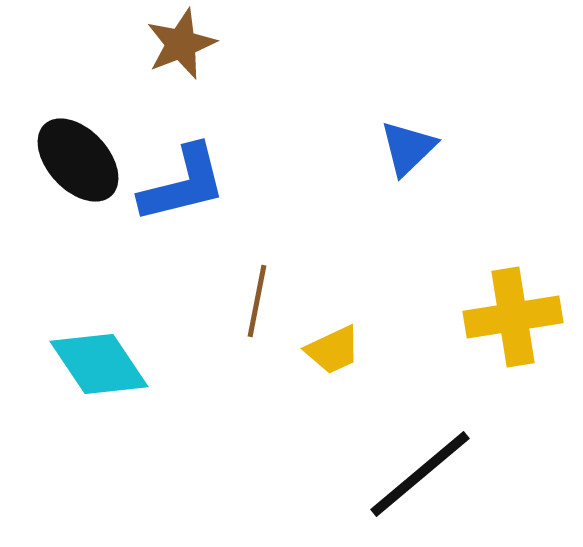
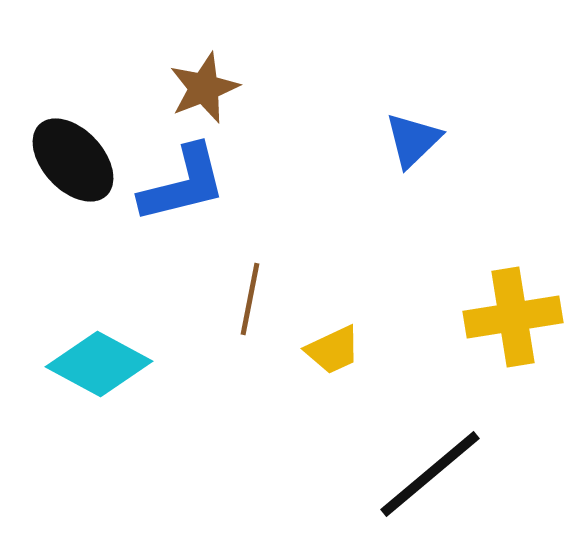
brown star: moved 23 px right, 44 px down
blue triangle: moved 5 px right, 8 px up
black ellipse: moved 5 px left
brown line: moved 7 px left, 2 px up
cyan diamond: rotated 28 degrees counterclockwise
black line: moved 10 px right
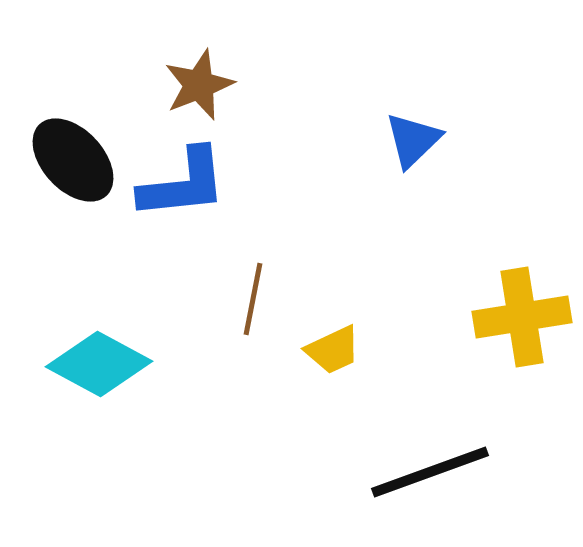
brown star: moved 5 px left, 3 px up
blue L-shape: rotated 8 degrees clockwise
brown line: moved 3 px right
yellow cross: moved 9 px right
black line: moved 2 px up; rotated 20 degrees clockwise
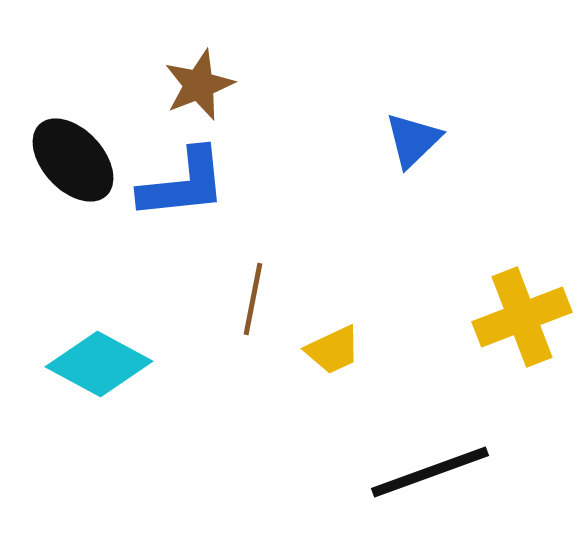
yellow cross: rotated 12 degrees counterclockwise
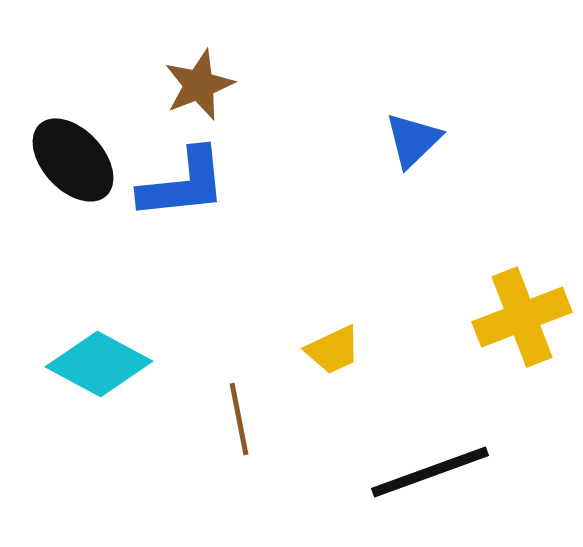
brown line: moved 14 px left, 120 px down; rotated 22 degrees counterclockwise
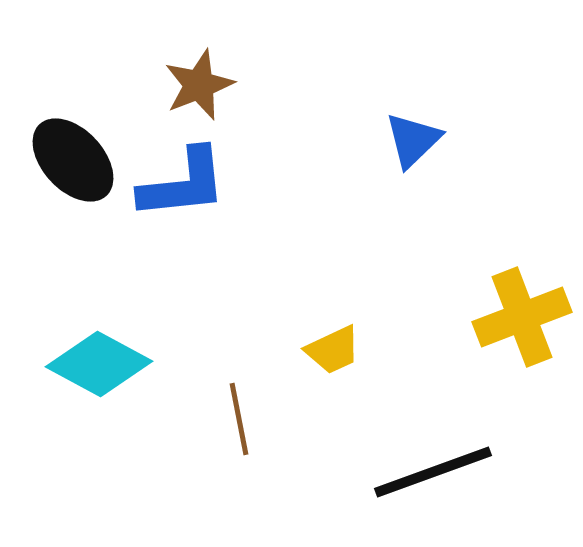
black line: moved 3 px right
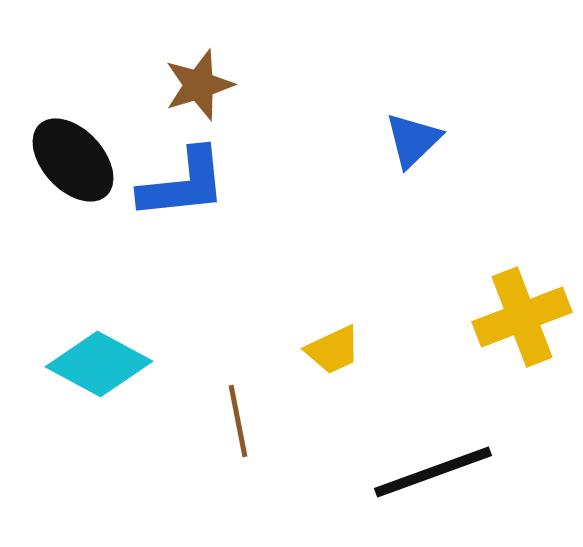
brown star: rotated 4 degrees clockwise
brown line: moved 1 px left, 2 px down
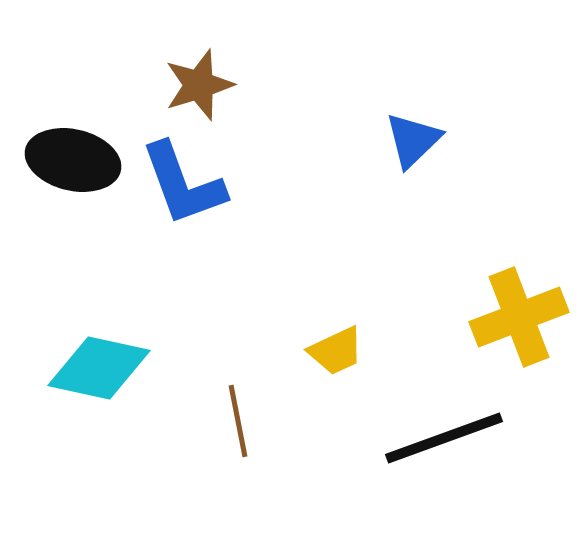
black ellipse: rotated 34 degrees counterclockwise
blue L-shape: rotated 76 degrees clockwise
yellow cross: moved 3 px left
yellow trapezoid: moved 3 px right, 1 px down
cyan diamond: moved 4 px down; rotated 16 degrees counterclockwise
black line: moved 11 px right, 34 px up
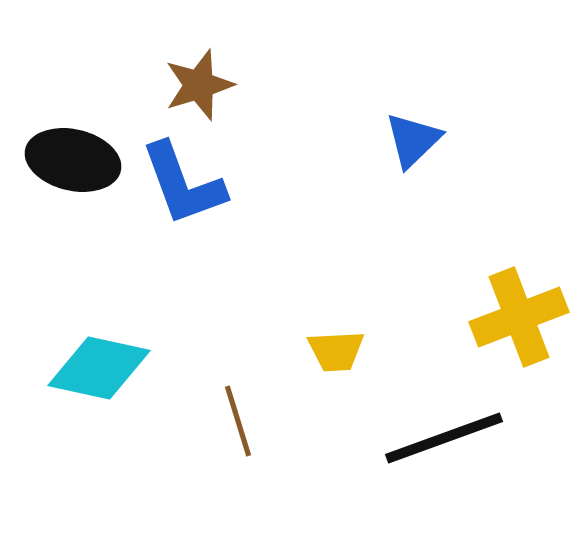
yellow trapezoid: rotated 22 degrees clockwise
brown line: rotated 6 degrees counterclockwise
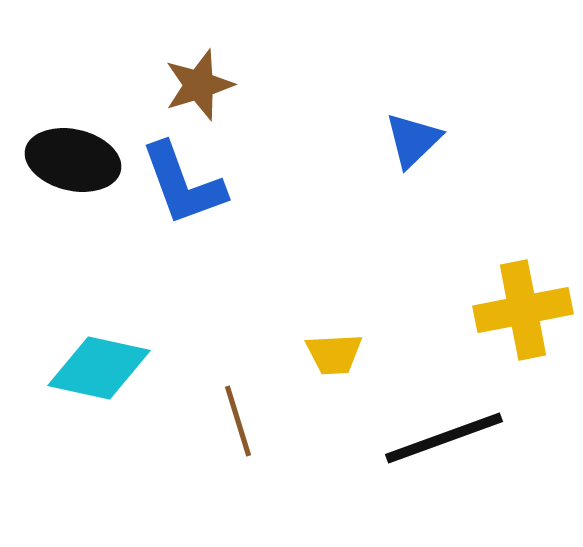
yellow cross: moved 4 px right, 7 px up; rotated 10 degrees clockwise
yellow trapezoid: moved 2 px left, 3 px down
